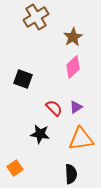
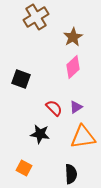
black square: moved 2 px left
orange triangle: moved 2 px right, 2 px up
orange square: moved 9 px right; rotated 28 degrees counterclockwise
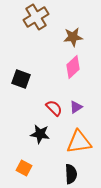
brown star: rotated 24 degrees clockwise
orange triangle: moved 4 px left, 5 px down
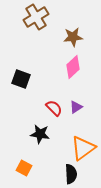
orange triangle: moved 4 px right, 6 px down; rotated 28 degrees counterclockwise
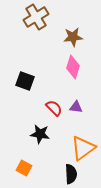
pink diamond: rotated 30 degrees counterclockwise
black square: moved 4 px right, 2 px down
purple triangle: rotated 40 degrees clockwise
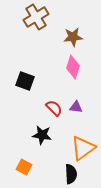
black star: moved 2 px right, 1 px down
orange square: moved 1 px up
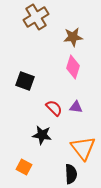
orange triangle: rotated 32 degrees counterclockwise
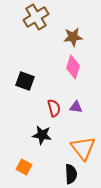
red semicircle: rotated 30 degrees clockwise
